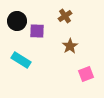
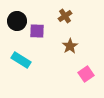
pink square: rotated 14 degrees counterclockwise
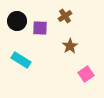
purple square: moved 3 px right, 3 px up
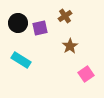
black circle: moved 1 px right, 2 px down
purple square: rotated 14 degrees counterclockwise
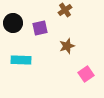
brown cross: moved 6 px up
black circle: moved 5 px left
brown star: moved 3 px left; rotated 14 degrees clockwise
cyan rectangle: rotated 30 degrees counterclockwise
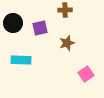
brown cross: rotated 32 degrees clockwise
brown star: moved 3 px up
